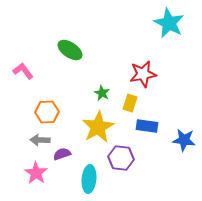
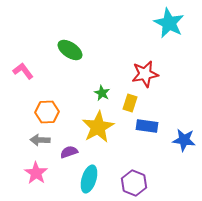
red star: moved 2 px right
purple semicircle: moved 7 px right, 2 px up
purple hexagon: moved 13 px right, 25 px down; rotated 15 degrees clockwise
cyan ellipse: rotated 12 degrees clockwise
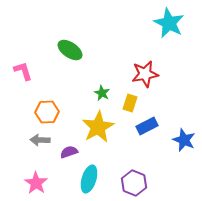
pink L-shape: rotated 20 degrees clockwise
blue rectangle: rotated 35 degrees counterclockwise
blue star: rotated 15 degrees clockwise
pink star: moved 10 px down
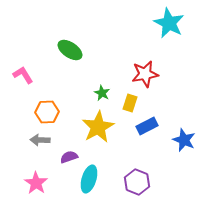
pink L-shape: moved 4 px down; rotated 15 degrees counterclockwise
purple semicircle: moved 5 px down
purple hexagon: moved 3 px right, 1 px up
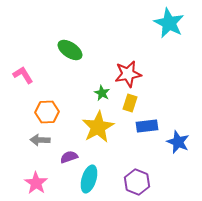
red star: moved 17 px left
blue rectangle: rotated 20 degrees clockwise
blue star: moved 6 px left, 2 px down
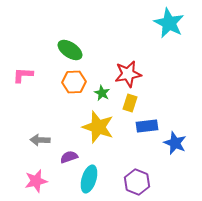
pink L-shape: rotated 55 degrees counterclockwise
orange hexagon: moved 27 px right, 30 px up
yellow star: rotated 24 degrees counterclockwise
blue star: moved 3 px left, 1 px down
pink star: moved 2 px up; rotated 25 degrees clockwise
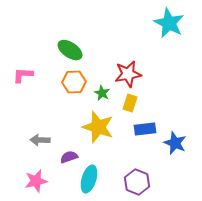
blue rectangle: moved 2 px left, 3 px down
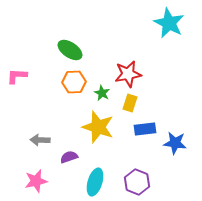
pink L-shape: moved 6 px left, 1 px down
blue star: rotated 15 degrees counterclockwise
cyan ellipse: moved 6 px right, 3 px down
